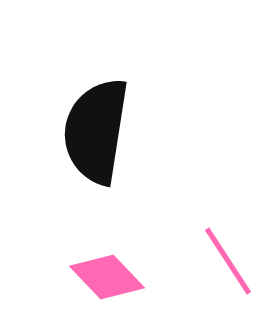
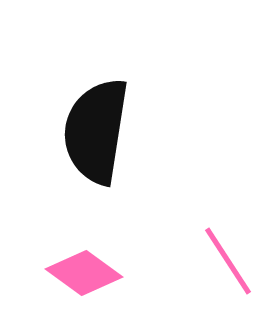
pink diamond: moved 23 px left, 4 px up; rotated 10 degrees counterclockwise
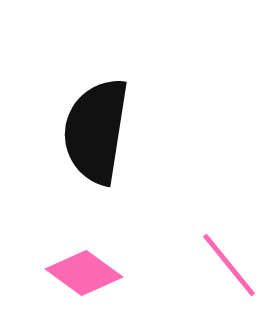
pink line: moved 1 px right, 4 px down; rotated 6 degrees counterclockwise
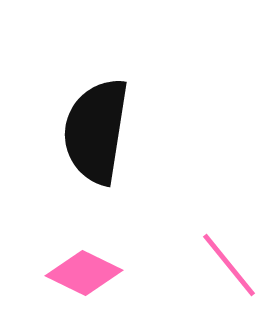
pink diamond: rotated 10 degrees counterclockwise
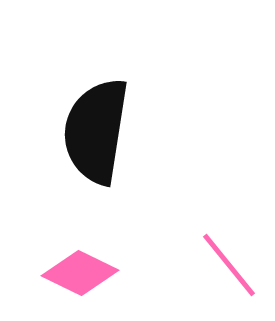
pink diamond: moved 4 px left
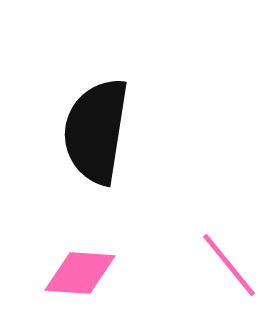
pink diamond: rotated 22 degrees counterclockwise
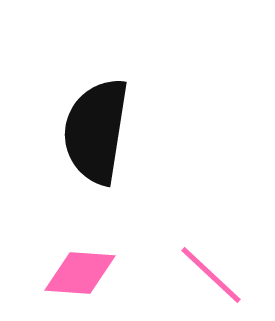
pink line: moved 18 px left, 10 px down; rotated 8 degrees counterclockwise
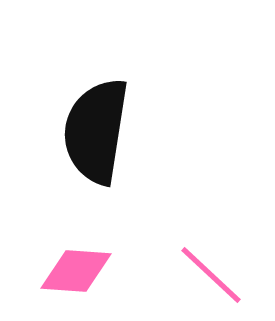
pink diamond: moved 4 px left, 2 px up
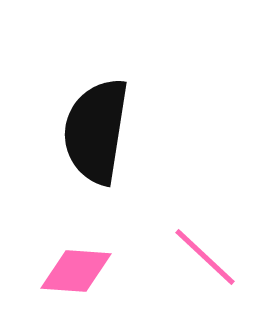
pink line: moved 6 px left, 18 px up
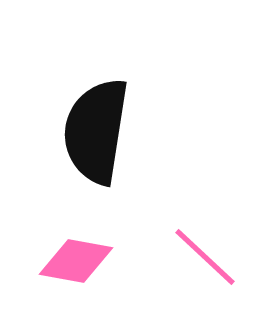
pink diamond: moved 10 px up; rotated 6 degrees clockwise
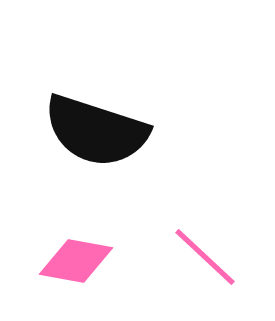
black semicircle: rotated 81 degrees counterclockwise
